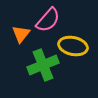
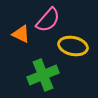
orange triangle: rotated 42 degrees counterclockwise
green cross: moved 10 px down
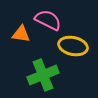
pink semicircle: rotated 104 degrees counterclockwise
orange triangle: rotated 18 degrees counterclockwise
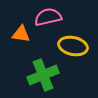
pink semicircle: moved 3 px up; rotated 40 degrees counterclockwise
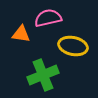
pink semicircle: moved 1 px down
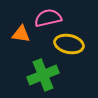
yellow ellipse: moved 4 px left, 2 px up
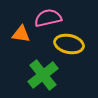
green cross: rotated 16 degrees counterclockwise
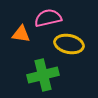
green cross: rotated 24 degrees clockwise
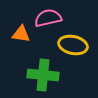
yellow ellipse: moved 4 px right, 1 px down
green cross: rotated 20 degrees clockwise
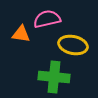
pink semicircle: moved 1 px left, 1 px down
green cross: moved 11 px right, 2 px down
